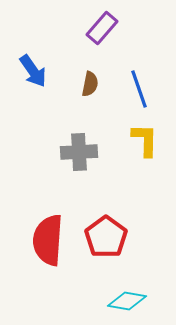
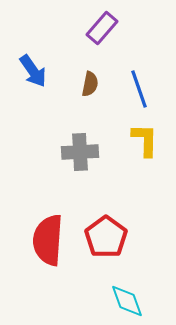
gray cross: moved 1 px right
cyan diamond: rotated 60 degrees clockwise
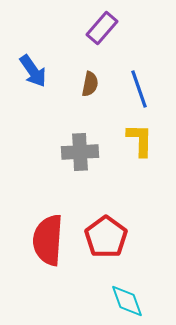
yellow L-shape: moved 5 px left
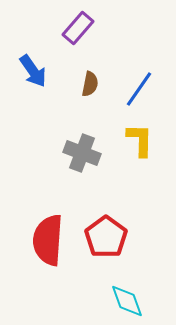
purple rectangle: moved 24 px left
blue line: rotated 54 degrees clockwise
gray cross: moved 2 px right, 1 px down; rotated 24 degrees clockwise
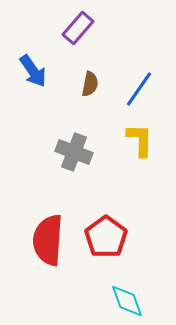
gray cross: moved 8 px left, 1 px up
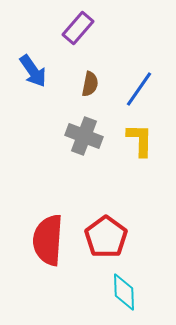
gray cross: moved 10 px right, 16 px up
cyan diamond: moved 3 px left, 9 px up; rotated 18 degrees clockwise
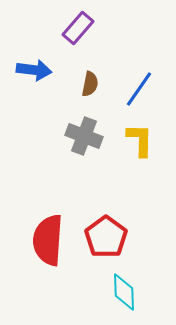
blue arrow: moved 1 px right, 1 px up; rotated 48 degrees counterclockwise
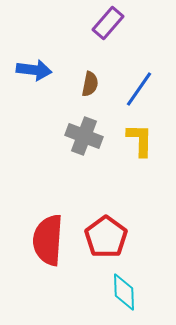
purple rectangle: moved 30 px right, 5 px up
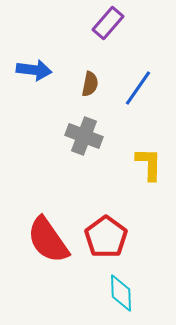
blue line: moved 1 px left, 1 px up
yellow L-shape: moved 9 px right, 24 px down
red semicircle: rotated 39 degrees counterclockwise
cyan diamond: moved 3 px left, 1 px down
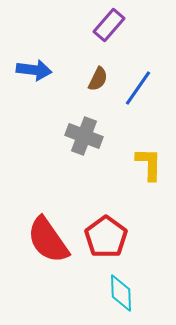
purple rectangle: moved 1 px right, 2 px down
brown semicircle: moved 8 px right, 5 px up; rotated 15 degrees clockwise
